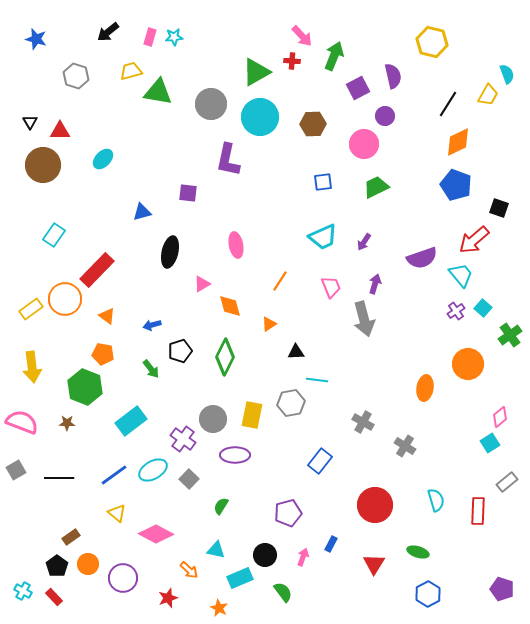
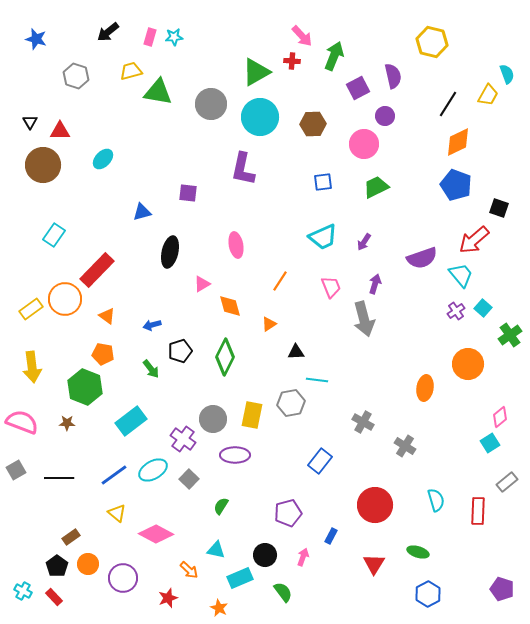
purple L-shape at (228, 160): moved 15 px right, 9 px down
blue rectangle at (331, 544): moved 8 px up
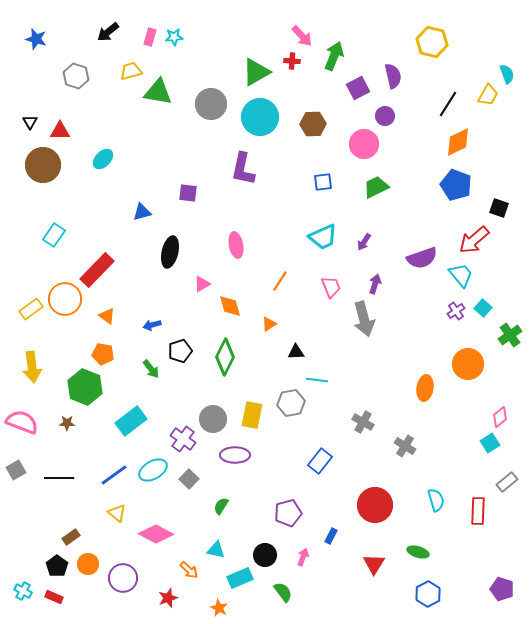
red rectangle at (54, 597): rotated 24 degrees counterclockwise
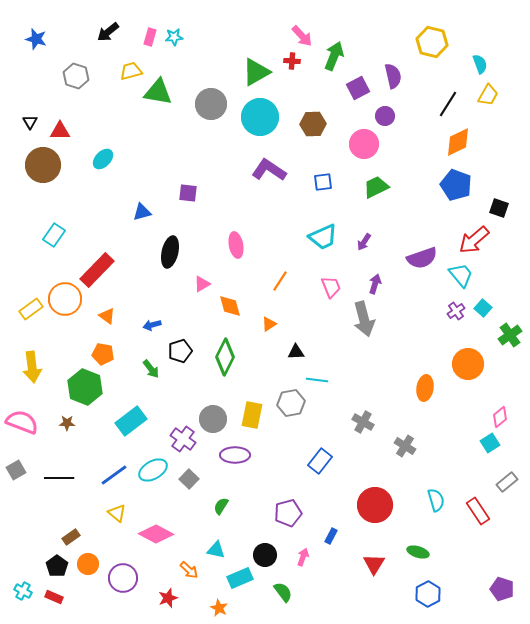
cyan semicircle at (507, 74): moved 27 px left, 10 px up
purple L-shape at (243, 169): moved 26 px right, 1 px down; rotated 112 degrees clockwise
red rectangle at (478, 511): rotated 36 degrees counterclockwise
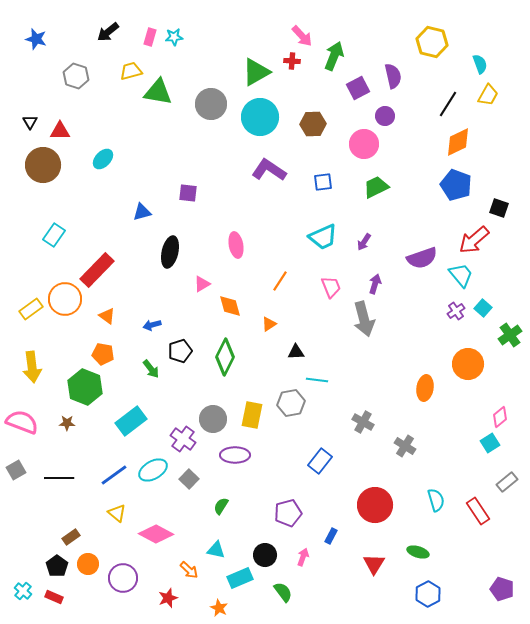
cyan cross at (23, 591): rotated 12 degrees clockwise
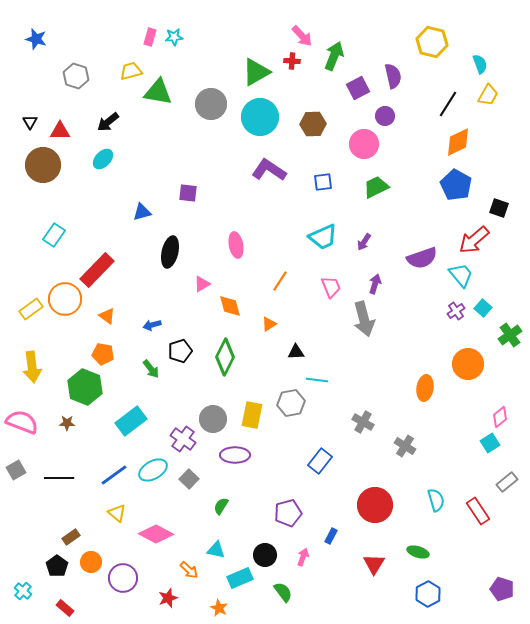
black arrow at (108, 32): moved 90 px down
blue pentagon at (456, 185): rotated 8 degrees clockwise
orange circle at (88, 564): moved 3 px right, 2 px up
red rectangle at (54, 597): moved 11 px right, 11 px down; rotated 18 degrees clockwise
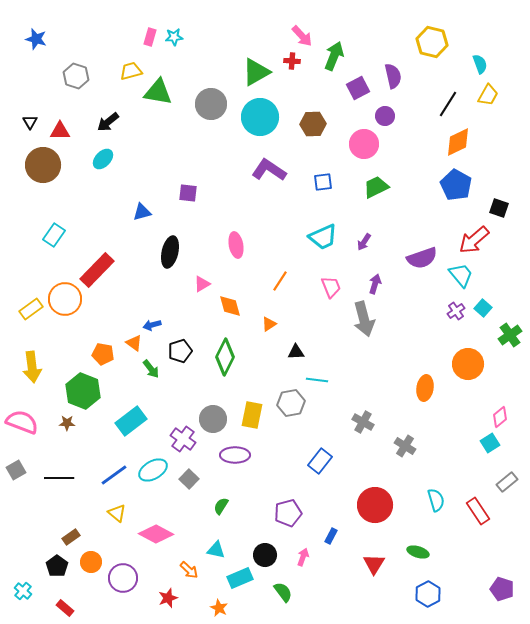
orange triangle at (107, 316): moved 27 px right, 27 px down
green hexagon at (85, 387): moved 2 px left, 4 px down
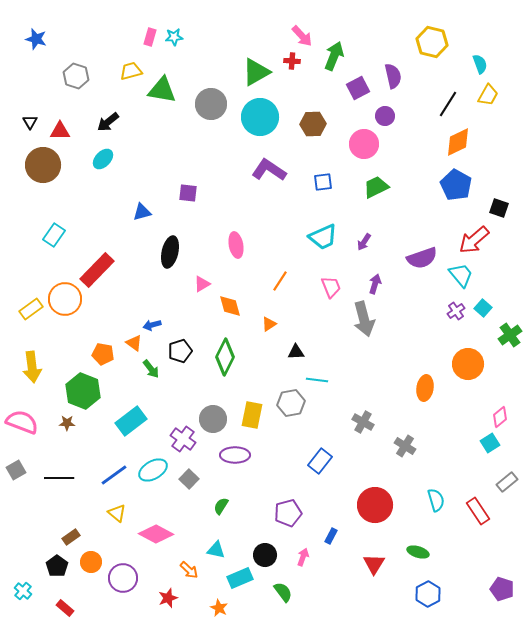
green triangle at (158, 92): moved 4 px right, 2 px up
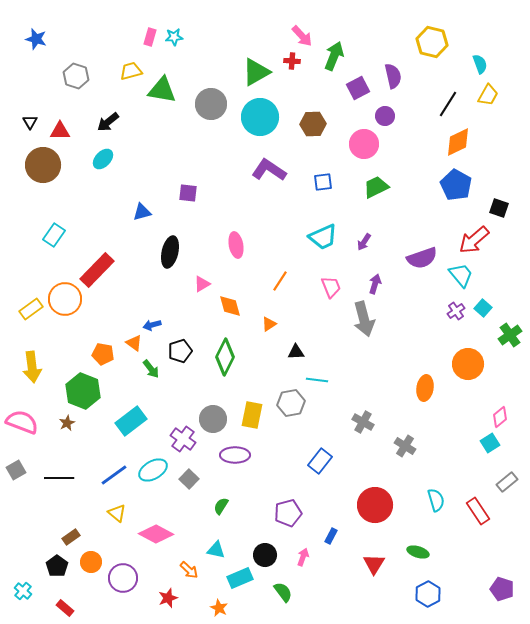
brown star at (67, 423): rotated 28 degrees counterclockwise
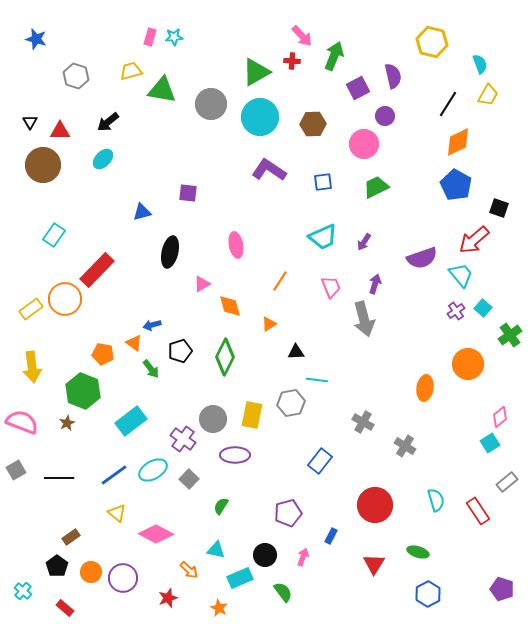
orange circle at (91, 562): moved 10 px down
